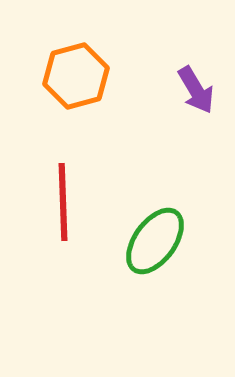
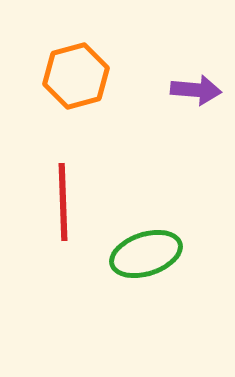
purple arrow: rotated 54 degrees counterclockwise
green ellipse: moved 9 px left, 13 px down; rotated 36 degrees clockwise
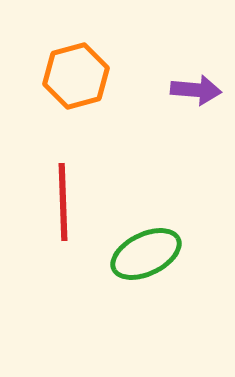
green ellipse: rotated 8 degrees counterclockwise
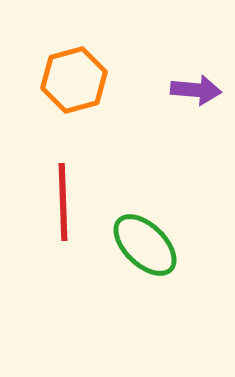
orange hexagon: moved 2 px left, 4 px down
green ellipse: moved 1 px left, 9 px up; rotated 70 degrees clockwise
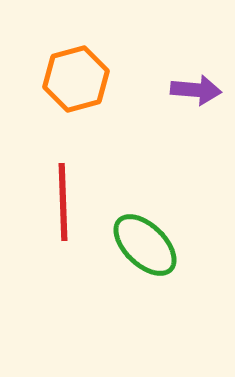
orange hexagon: moved 2 px right, 1 px up
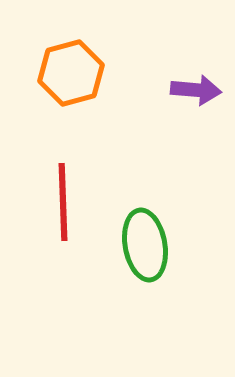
orange hexagon: moved 5 px left, 6 px up
green ellipse: rotated 36 degrees clockwise
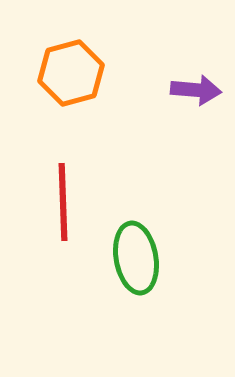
green ellipse: moved 9 px left, 13 px down
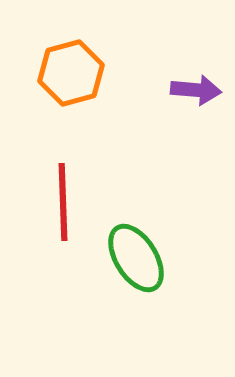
green ellipse: rotated 22 degrees counterclockwise
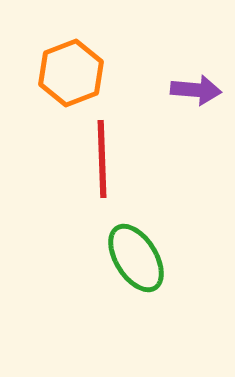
orange hexagon: rotated 6 degrees counterclockwise
red line: moved 39 px right, 43 px up
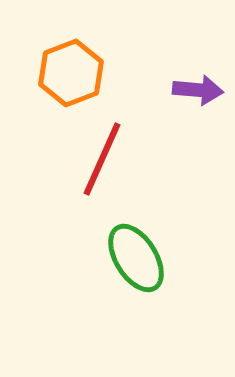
purple arrow: moved 2 px right
red line: rotated 26 degrees clockwise
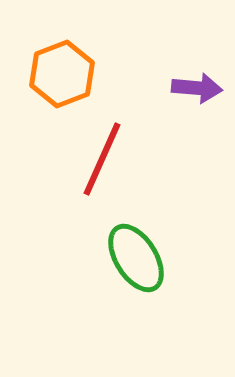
orange hexagon: moved 9 px left, 1 px down
purple arrow: moved 1 px left, 2 px up
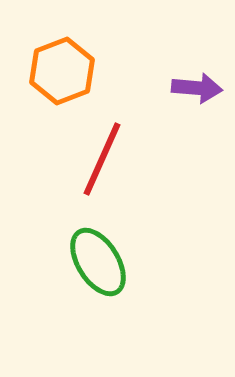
orange hexagon: moved 3 px up
green ellipse: moved 38 px left, 4 px down
